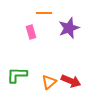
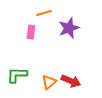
orange line: rotated 14 degrees counterclockwise
pink rectangle: rotated 24 degrees clockwise
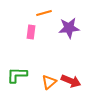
purple star: rotated 15 degrees clockwise
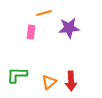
red arrow: rotated 66 degrees clockwise
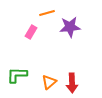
orange line: moved 3 px right
purple star: moved 1 px right, 1 px up
pink rectangle: rotated 24 degrees clockwise
red arrow: moved 1 px right, 2 px down
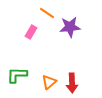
orange line: rotated 49 degrees clockwise
